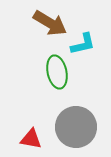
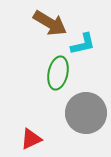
green ellipse: moved 1 px right, 1 px down; rotated 24 degrees clockwise
gray circle: moved 10 px right, 14 px up
red triangle: rotated 35 degrees counterclockwise
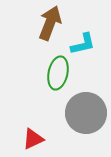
brown arrow: rotated 100 degrees counterclockwise
red triangle: moved 2 px right
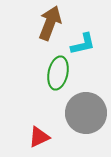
red triangle: moved 6 px right, 2 px up
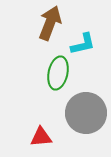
red triangle: moved 2 px right; rotated 20 degrees clockwise
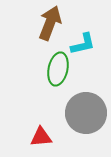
green ellipse: moved 4 px up
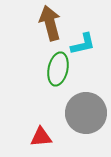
brown arrow: rotated 36 degrees counterclockwise
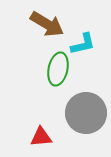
brown arrow: moved 3 px left, 1 px down; rotated 136 degrees clockwise
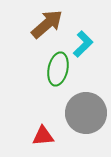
brown arrow: rotated 72 degrees counterclockwise
cyan L-shape: rotated 32 degrees counterclockwise
red triangle: moved 2 px right, 1 px up
